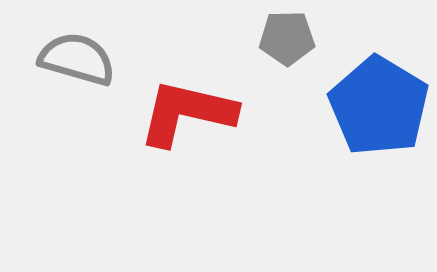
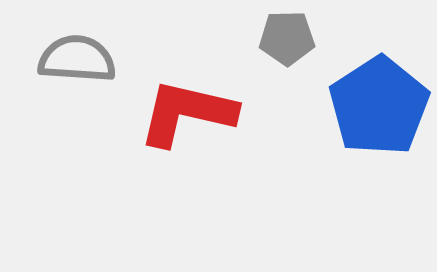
gray semicircle: rotated 12 degrees counterclockwise
blue pentagon: rotated 8 degrees clockwise
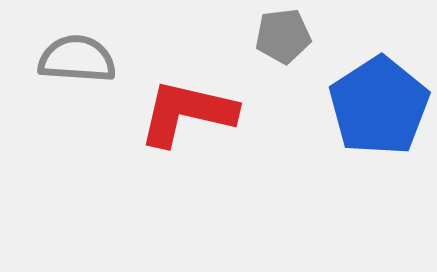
gray pentagon: moved 4 px left, 2 px up; rotated 6 degrees counterclockwise
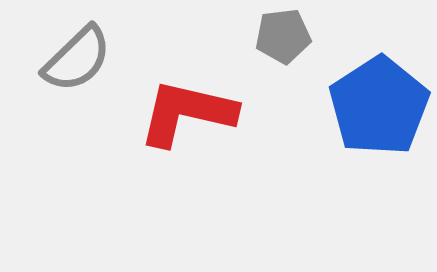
gray semicircle: rotated 132 degrees clockwise
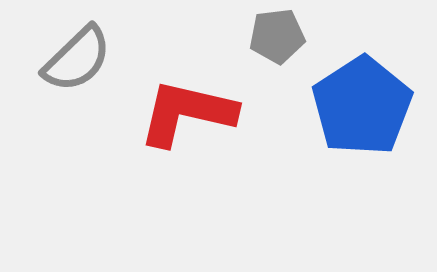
gray pentagon: moved 6 px left
blue pentagon: moved 17 px left
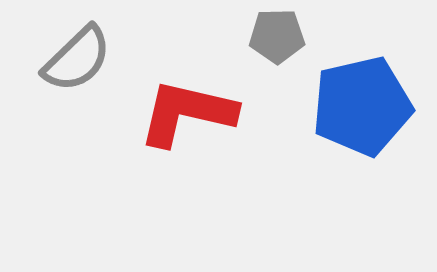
gray pentagon: rotated 6 degrees clockwise
blue pentagon: rotated 20 degrees clockwise
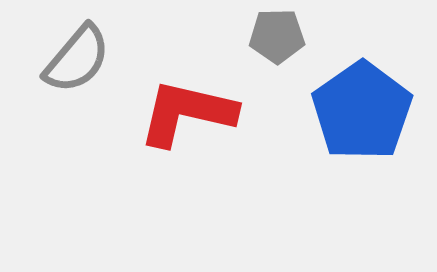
gray semicircle: rotated 6 degrees counterclockwise
blue pentagon: moved 5 px down; rotated 22 degrees counterclockwise
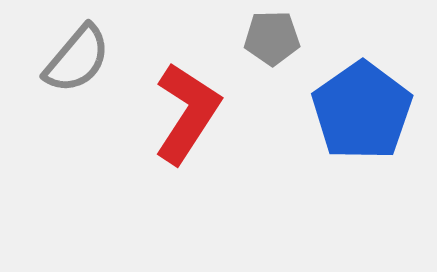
gray pentagon: moved 5 px left, 2 px down
red L-shape: rotated 110 degrees clockwise
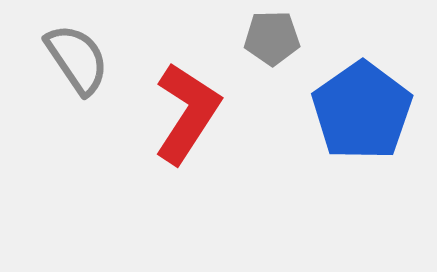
gray semicircle: rotated 74 degrees counterclockwise
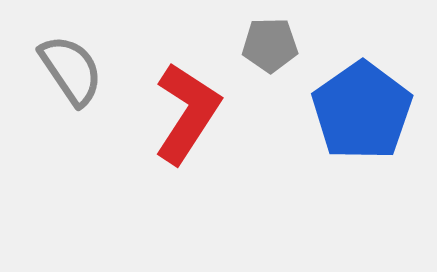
gray pentagon: moved 2 px left, 7 px down
gray semicircle: moved 6 px left, 11 px down
